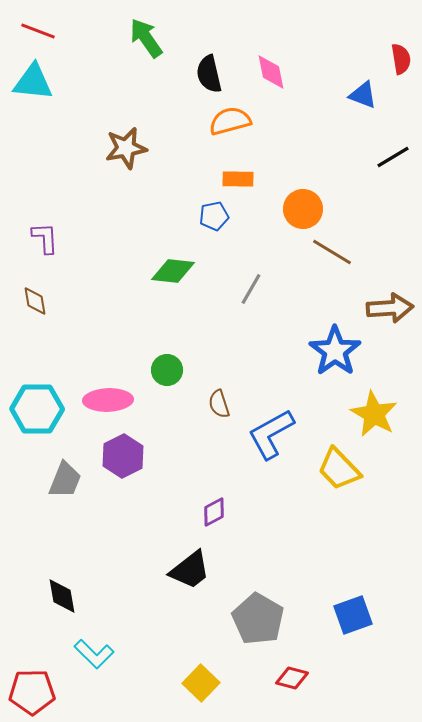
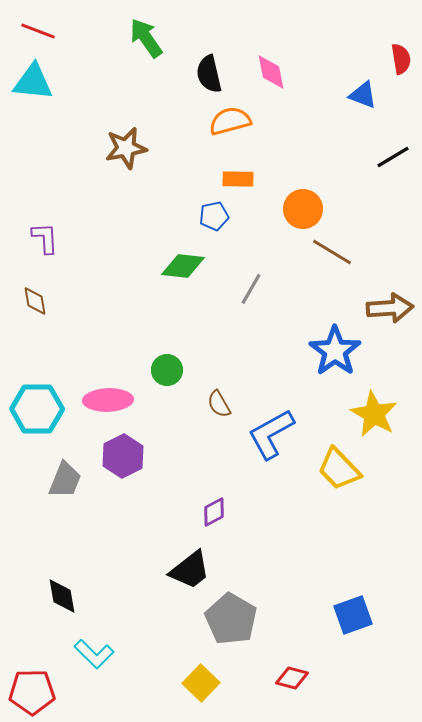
green diamond: moved 10 px right, 5 px up
brown semicircle: rotated 12 degrees counterclockwise
gray pentagon: moved 27 px left
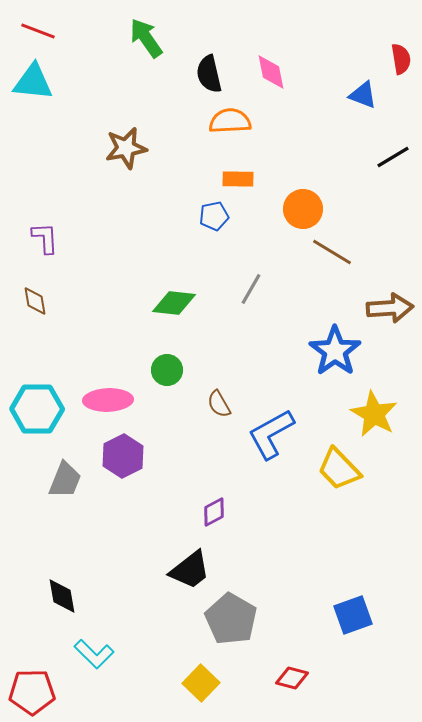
orange semicircle: rotated 12 degrees clockwise
green diamond: moved 9 px left, 37 px down
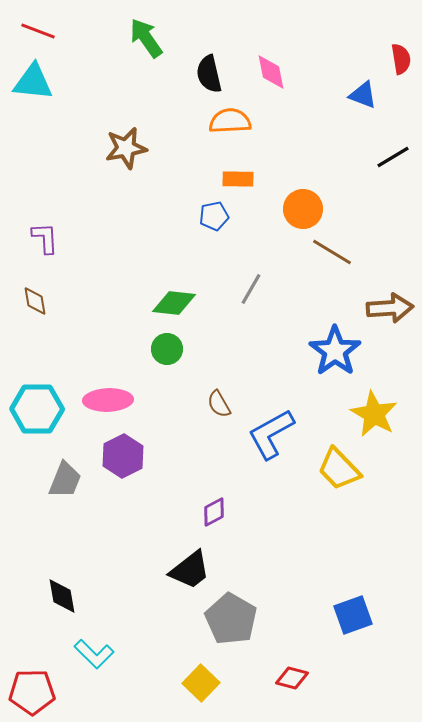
green circle: moved 21 px up
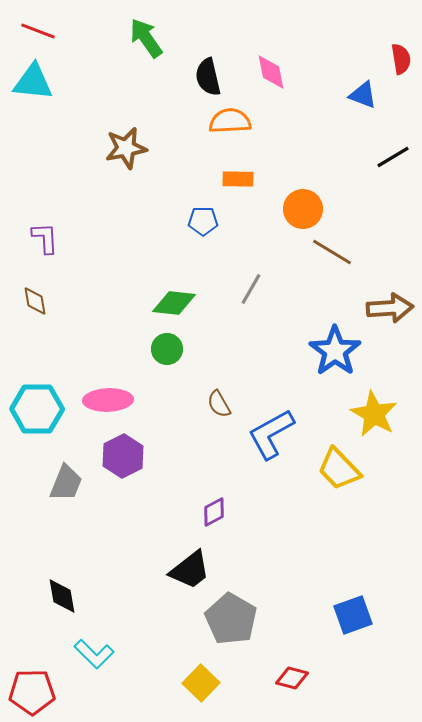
black semicircle: moved 1 px left, 3 px down
blue pentagon: moved 11 px left, 5 px down; rotated 12 degrees clockwise
gray trapezoid: moved 1 px right, 3 px down
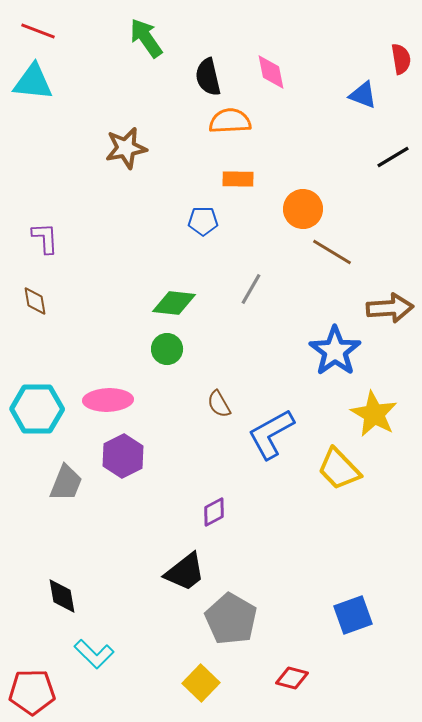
black trapezoid: moved 5 px left, 2 px down
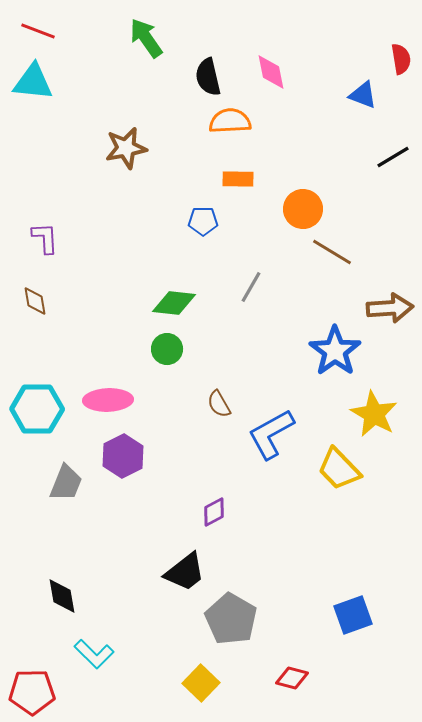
gray line: moved 2 px up
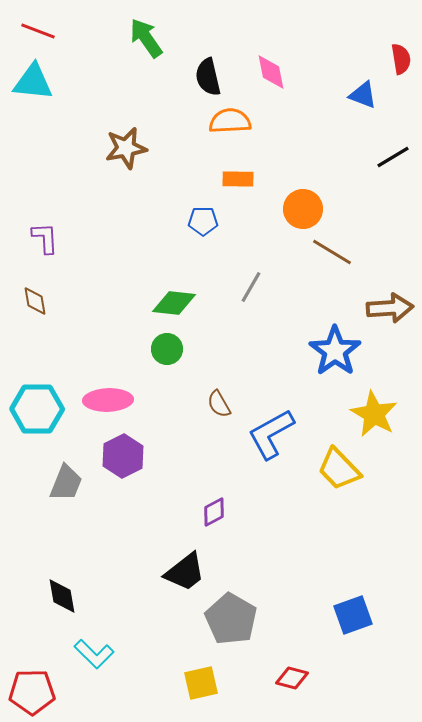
yellow square: rotated 33 degrees clockwise
